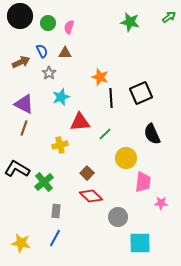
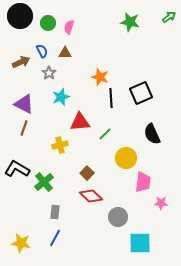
gray rectangle: moved 1 px left, 1 px down
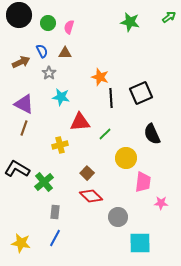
black circle: moved 1 px left, 1 px up
cyan star: rotated 30 degrees clockwise
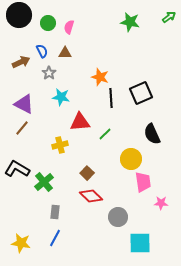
brown line: moved 2 px left; rotated 21 degrees clockwise
yellow circle: moved 5 px right, 1 px down
pink trapezoid: rotated 15 degrees counterclockwise
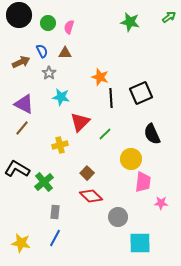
red triangle: rotated 40 degrees counterclockwise
pink trapezoid: rotated 15 degrees clockwise
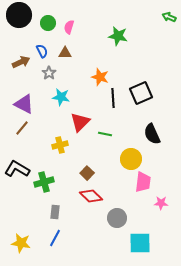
green arrow: rotated 120 degrees counterclockwise
green star: moved 12 px left, 14 px down
black line: moved 2 px right
green line: rotated 56 degrees clockwise
green cross: rotated 24 degrees clockwise
gray circle: moved 1 px left, 1 px down
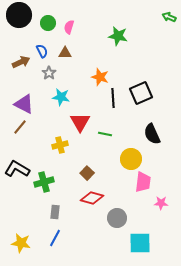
red triangle: rotated 15 degrees counterclockwise
brown line: moved 2 px left, 1 px up
red diamond: moved 1 px right, 2 px down; rotated 30 degrees counterclockwise
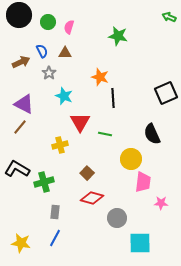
green circle: moved 1 px up
black square: moved 25 px right
cyan star: moved 3 px right, 1 px up; rotated 12 degrees clockwise
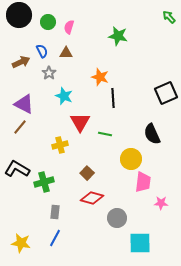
green arrow: rotated 24 degrees clockwise
brown triangle: moved 1 px right
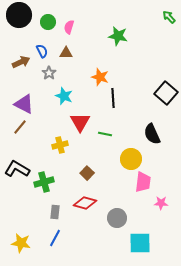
black square: rotated 25 degrees counterclockwise
red diamond: moved 7 px left, 5 px down
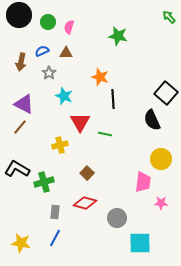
blue semicircle: rotated 88 degrees counterclockwise
brown arrow: rotated 126 degrees clockwise
black line: moved 1 px down
black semicircle: moved 14 px up
yellow circle: moved 30 px right
